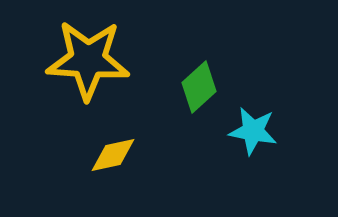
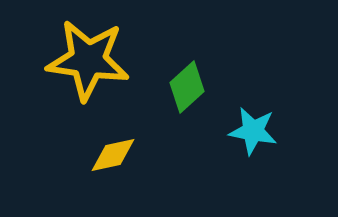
yellow star: rotated 4 degrees clockwise
green diamond: moved 12 px left
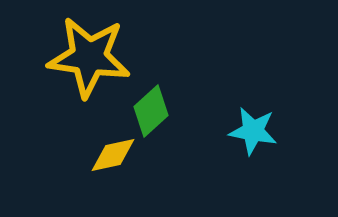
yellow star: moved 1 px right, 3 px up
green diamond: moved 36 px left, 24 px down
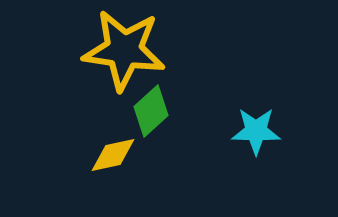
yellow star: moved 35 px right, 7 px up
cyan star: moved 3 px right; rotated 9 degrees counterclockwise
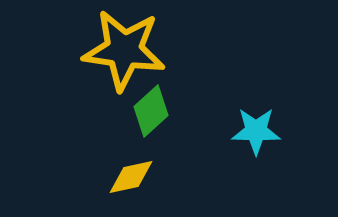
yellow diamond: moved 18 px right, 22 px down
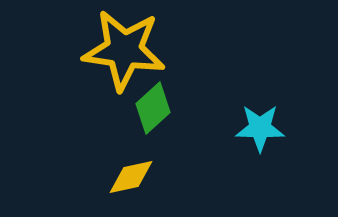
green diamond: moved 2 px right, 3 px up
cyan star: moved 4 px right, 3 px up
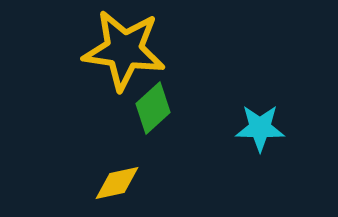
yellow diamond: moved 14 px left, 6 px down
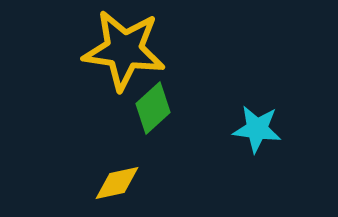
cyan star: moved 3 px left, 1 px down; rotated 6 degrees clockwise
